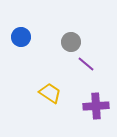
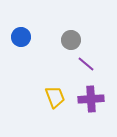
gray circle: moved 2 px up
yellow trapezoid: moved 5 px right, 4 px down; rotated 35 degrees clockwise
purple cross: moved 5 px left, 7 px up
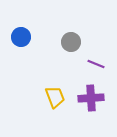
gray circle: moved 2 px down
purple line: moved 10 px right; rotated 18 degrees counterclockwise
purple cross: moved 1 px up
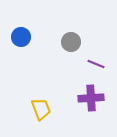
yellow trapezoid: moved 14 px left, 12 px down
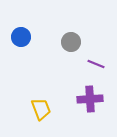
purple cross: moved 1 px left, 1 px down
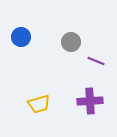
purple line: moved 3 px up
purple cross: moved 2 px down
yellow trapezoid: moved 2 px left, 5 px up; rotated 95 degrees clockwise
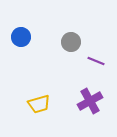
purple cross: rotated 25 degrees counterclockwise
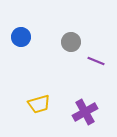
purple cross: moved 5 px left, 11 px down
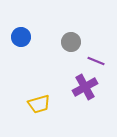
purple cross: moved 25 px up
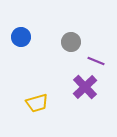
purple cross: rotated 15 degrees counterclockwise
yellow trapezoid: moved 2 px left, 1 px up
